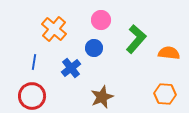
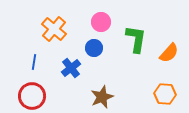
pink circle: moved 2 px down
green L-shape: rotated 32 degrees counterclockwise
orange semicircle: rotated 125 degrees clockwise
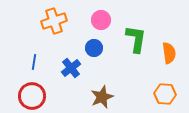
pink circle: moved 2 px up
orange cross: moved 8 px up; rotated 30 degrees clockwise
orange semicircle: rotated 50 degrees counterclockwise
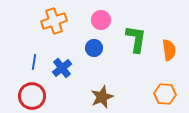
orange semicircle: moved 3 px up
blue cross: moved 9 px left
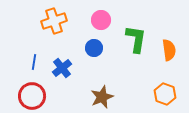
orange hexagon: rotated 15 degrees clockwise
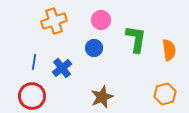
orange hexagon: rotated 25 degrees clockwise
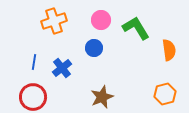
green L-shape: moved 11 px up; rotated 40 degrees counterclockwise
red circle: moved 1 px right, 1 px down
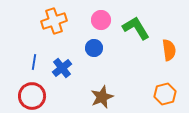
red circle: moved 1 px left, 1 px up
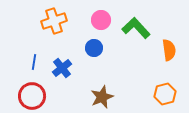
green L-shape: rotated 12 degrees counterclockwise
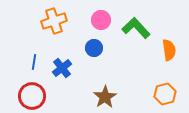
brown star: moved 3 px right; rotated 10 degrees counterclockwise
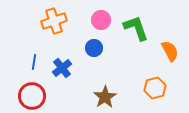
green L-shape: rotated 24 degrees clockwise
orange semicircle: moved 1 px right, 1 px down; rotated 20 degrees counterclockwise
orange hexagon: moved 10 px left, 6 px up
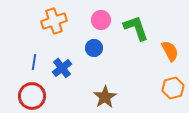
orange hexagon: moved 18 px right
